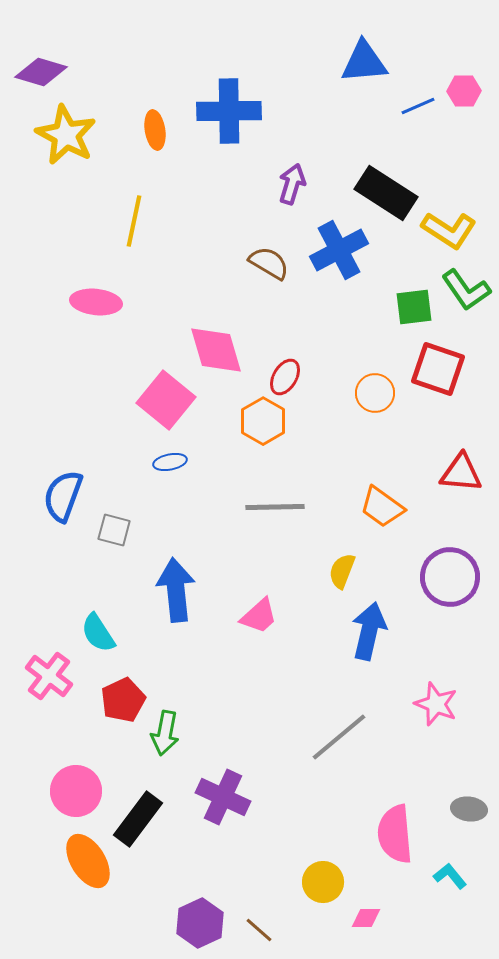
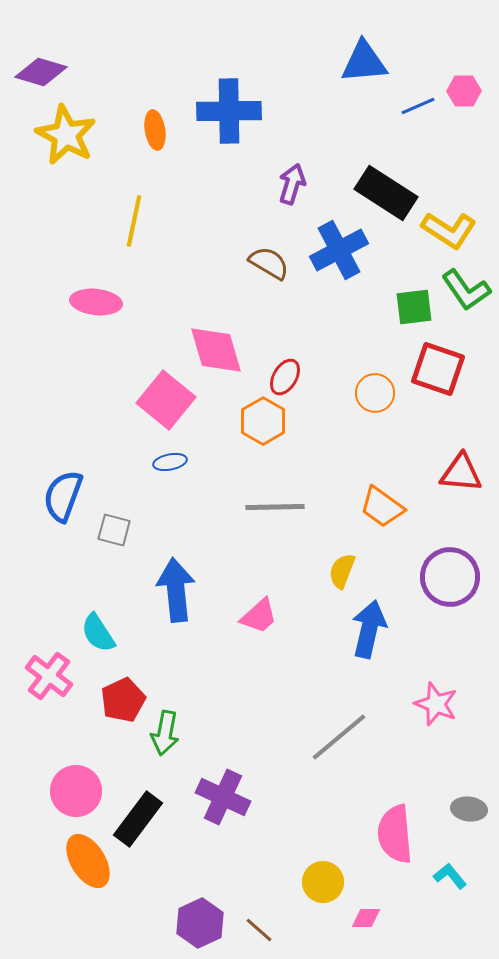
blue arrow at (369, 631): moved 2 px up
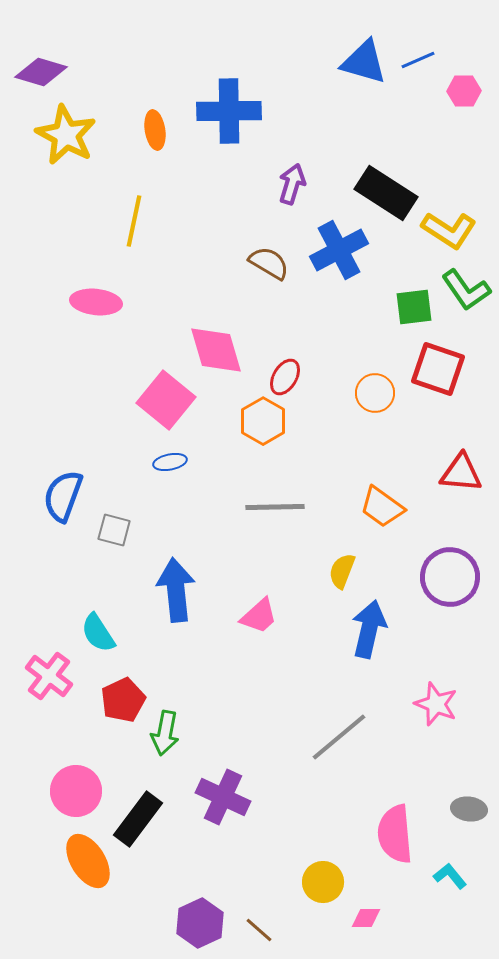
blue triangle at (364, 62): rotated 21 degrees clockwise
blue line at (418, 106): moved 46 px up
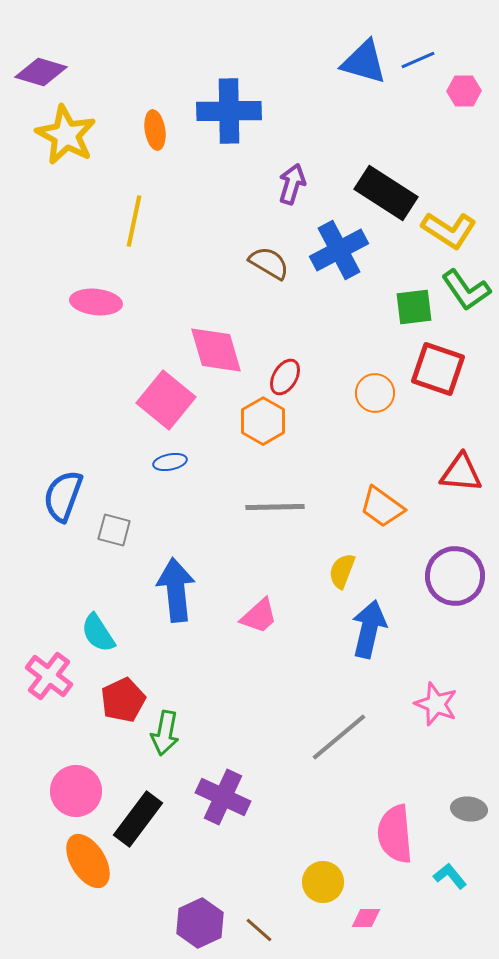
purple circle at (450, 577): moved 5 px right, 1 px up
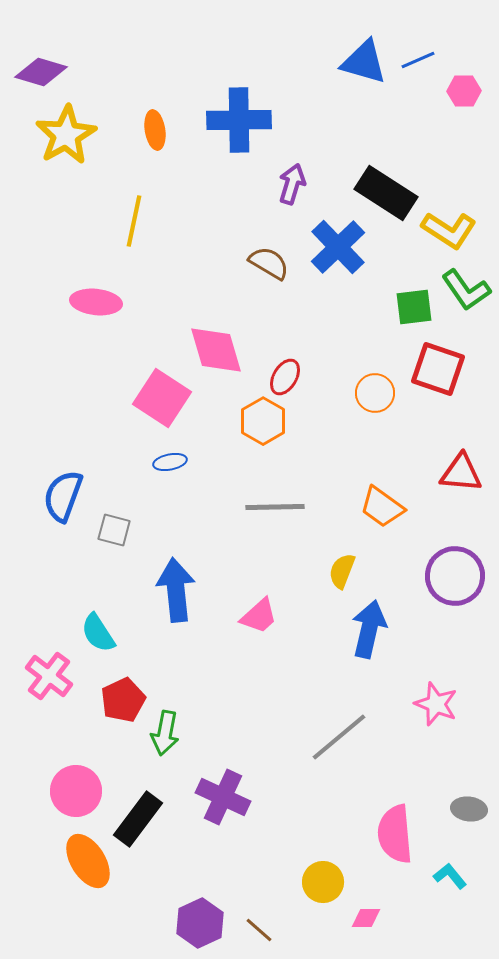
blue cross at (229, 111): moved 10 px right, 9 px down
yellow star at (66, 135): rotated 14 degrees clockwise
blue cross at (339, 250): moved 1 px left, 3 px up; rotated 16 degrees counterclockwise
pink square at (166, 400): moved 4 px left, 2 px up; rotated 6 degrees counterclockwise
